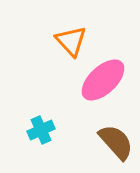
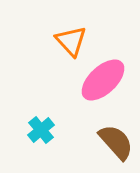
cyan cross: rotated 16 degrees counterclockwise
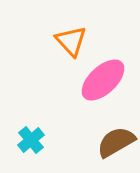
cyan cross: moved 10 px left, 10 px down
brown semicircle: rotated 78 degrees counterclockwise
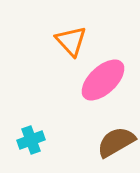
cyan cross: rotated 20 degrees clockwise
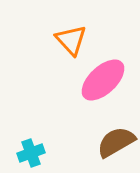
orange triangle: moved 1 px up
cyan cross: moved 13 px down
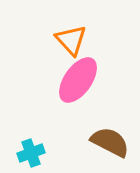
pink ellipse: moved 25 px left; rotated 12 degrees counterclockwise
brown semicircle: moved 6 px left; rotated 57 degrees clockwise
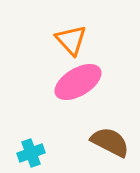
pink ellipse: moved 2 px down; rotated 24 degrees clockwise
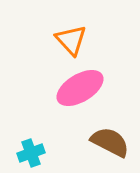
pink ellipse: moved 2 px right, 6 px down
